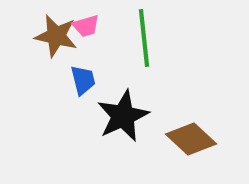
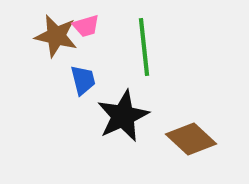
green line: moved 9 px down
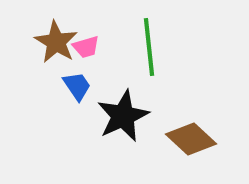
pink trapezoid: moved 21 px down
brown star: moved 6 px down; rotated 18 degrees clockwise
green line: moved 5 px right
blue trapezoid: moved 6 px left, 6 px down; rotated 20 degrees counterclockwise
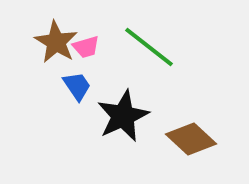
green line: rotated 46 degrees counterclockwise
